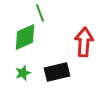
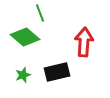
green diamond: rotated 64 degrees clockwise
green star: moved 2 px down
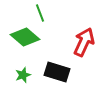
red arrow: rotated 20 degrees clockwise
black rectangle: rotated 30 degrees clockwise
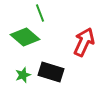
black rectangle: moved 6 px left
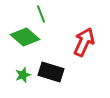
green line: moved 1 px right, 1 px down
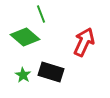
green star: rotated 21 degrees counterclockwise
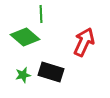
green line: rotated 18 degrees clockwise
green star: rotated 28 degrees clockwise
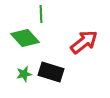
green diamond: moved 1 px down; rotated 8 degrees clockwise
red arrow: rotated 28 degrees clockwise
green star: moved 1 px right, 1 px up
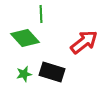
black rectangle: moved 1 px right
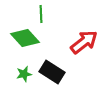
black rectangle: rotated 15 degrees clockwise
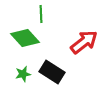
green star: moved 1 px left
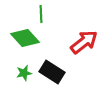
green star: moved 1 px right, 1 px up
